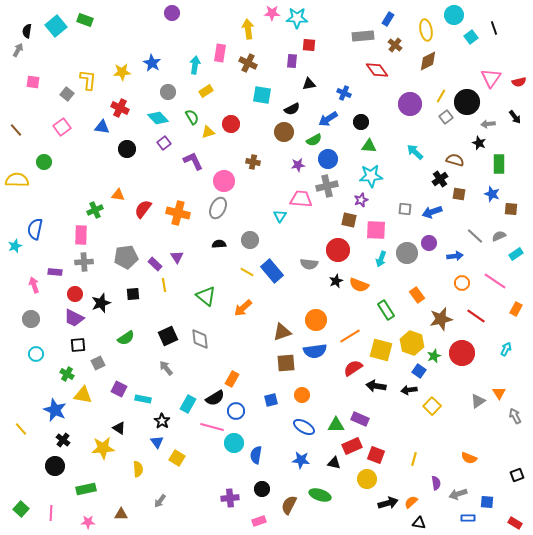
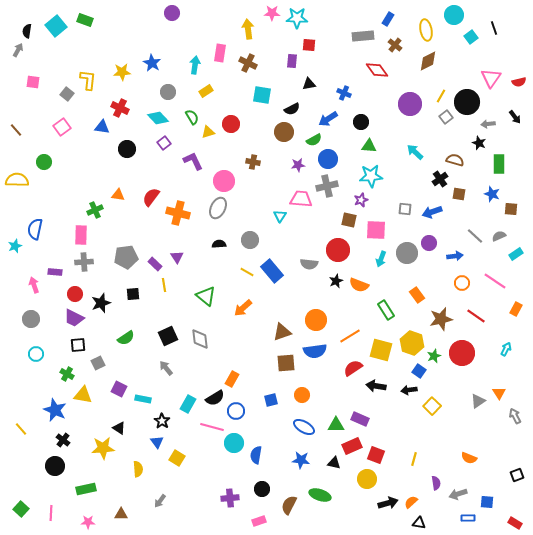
red semicircle at (143, 209): moved 8 px right, 12 px up
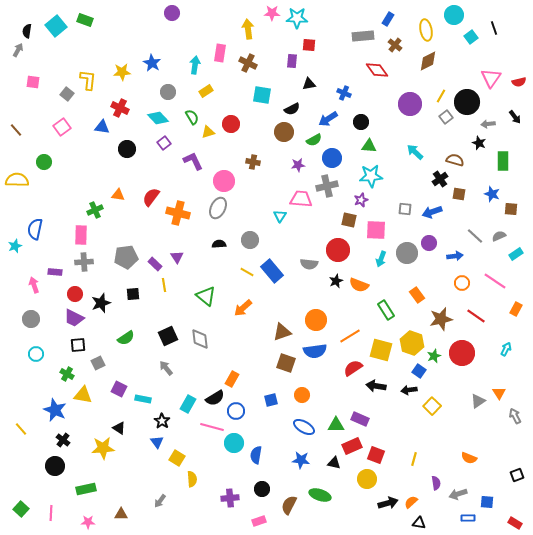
blue circle at (328, 159): moved 4 px right, 1 px up
green rectangle at (499, 164): moved 4 px right, 3 px up
brown square at (286, 363): rotated 24 degrees clockwise
yellow semicircle at (138, 469): moved 54 px right, 10 px down
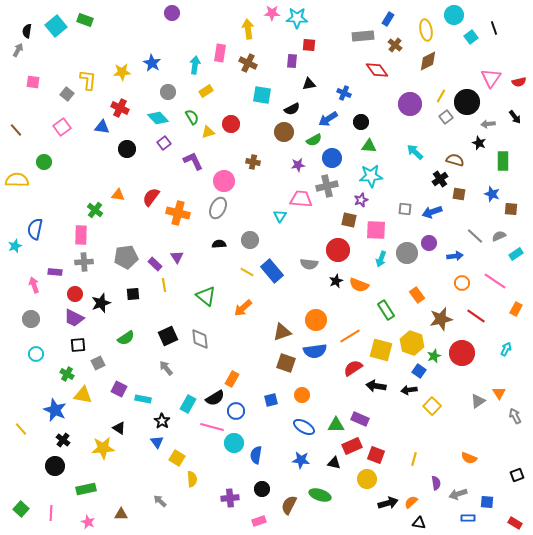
green cross at (95, 210): rotated 28 degrees counterclockwise
gray arrow at (160, 501): rotated 96 degrees clockwise
pink star at (88, 522): rotated 24 degrees clockwise
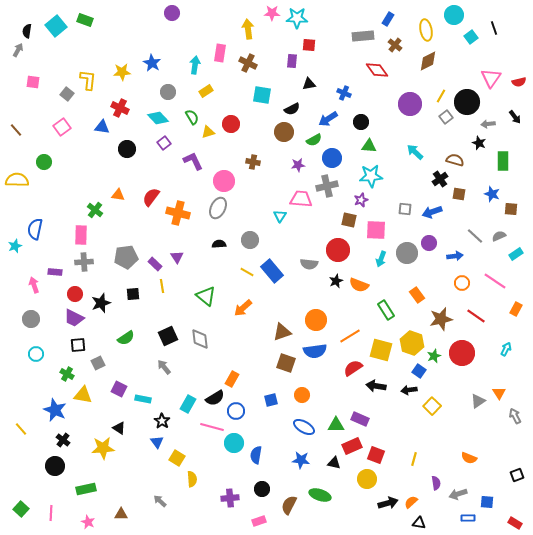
yellow line at (164, 285): moved 2 px left, 1 px down
gray arrow at (166, 368): moved 2 px left, 1 px up
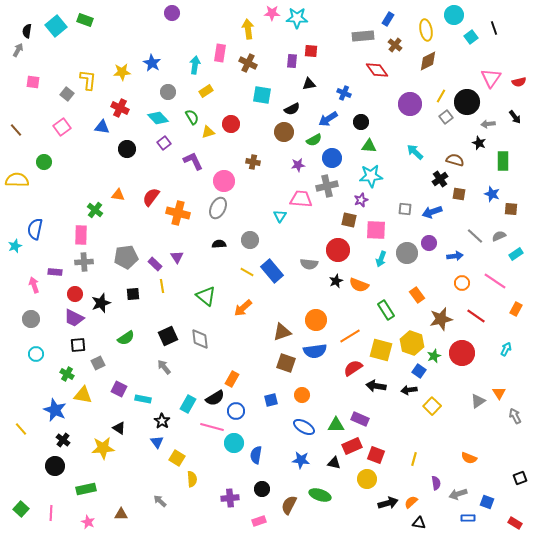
red square at (309, 45): moved 2 px right, 6 px down
black square at (517, 475): moved 3 px right, 3 px down
blue square at (487, 502): rotated 16 degrees clockwise
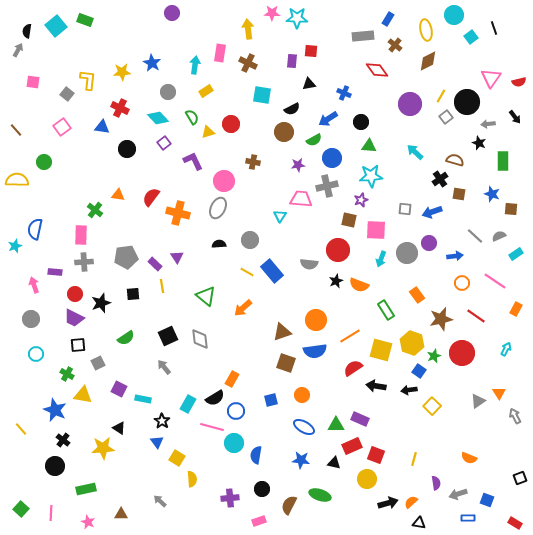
blue square at (487, 502): moved 2 px up
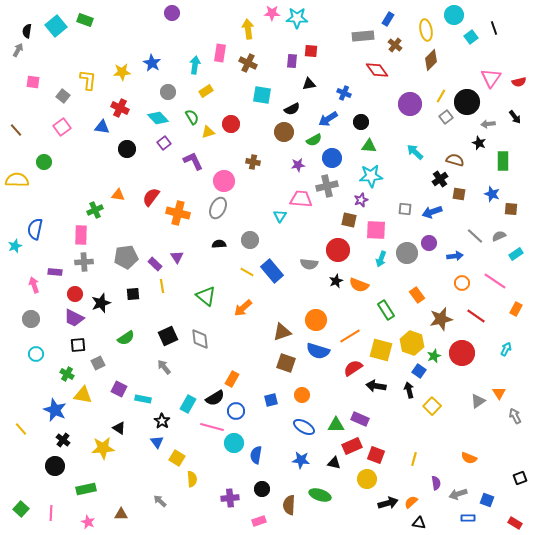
brown diamond at (428, 61): moved 3 px right, 1 px up; rotated 20 degrees counterclockwise
gray square at (67, 94): moved 4 px left, 2 px down
green cross at (95, 210): rotated 28 degrees clockwise
blue semicircle at (315, 351): moved 3 px right; rotated 25 degrees clockwise
black arrow at (409, 390): rotated 84 degrees clockwise
brown semicircle at (289, 505): rotated 24 degrees counterclockwise
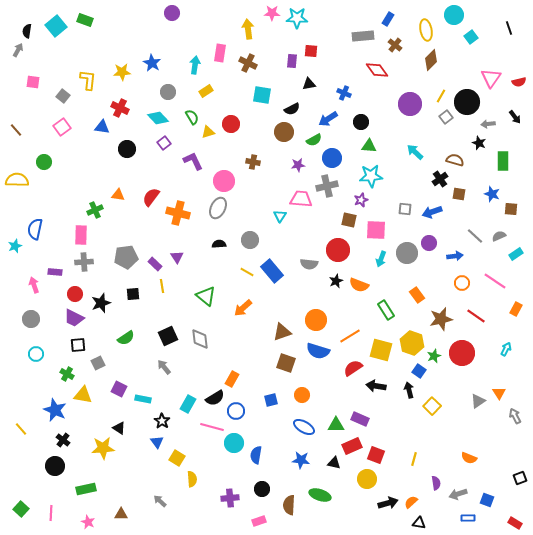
black line at (494, 28): moved 15 px right
